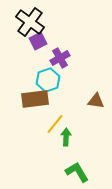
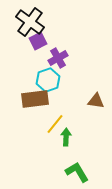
purple cross: moved 2 px left
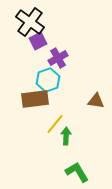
green arrow: moved 1 px up
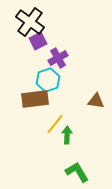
green arrow: moved 1 px right, 1 px up
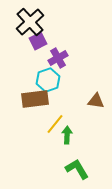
black cross: rotated 12 degrees clockwise
green L-shape: moved 3 px up
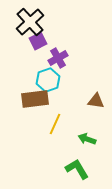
yellow line: rotated 15 degrees counterclockwise
green arrow: moved 20 px right, 4 px down; rotated 72 degrees counterclockwise
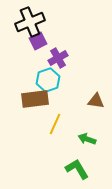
black cross: rotated 20 degrees clockwise
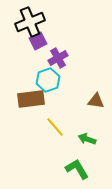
brown rectangle: moved 4 px left
yellow line: moved 3 px down; rotated 65 degrees counterclockwise
